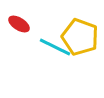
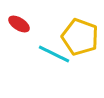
cyan line: moved 1 px left, 7 px down
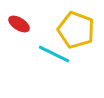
yellow pentagon: moved 4 px left, 7 px up
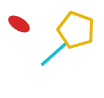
cyan line: rotated 68 degrees counterclockwise
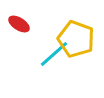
yellow pentagon: moved 9 px down
